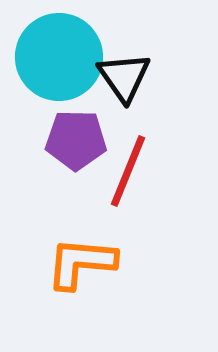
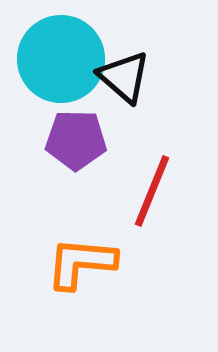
cyan circle: moved 2 px right, 2 px down
black triangle: rotated 14 degrees counterclockwise
red line: moved 24 px right, 20 px down
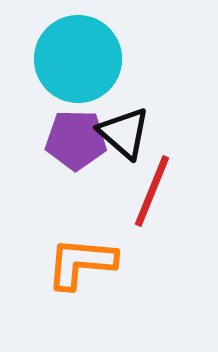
cyan circle: moved 17 px right
black triangle: moved 56 px down
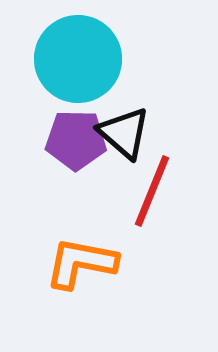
orange L-shape: rotated 6 degrees clockwise
